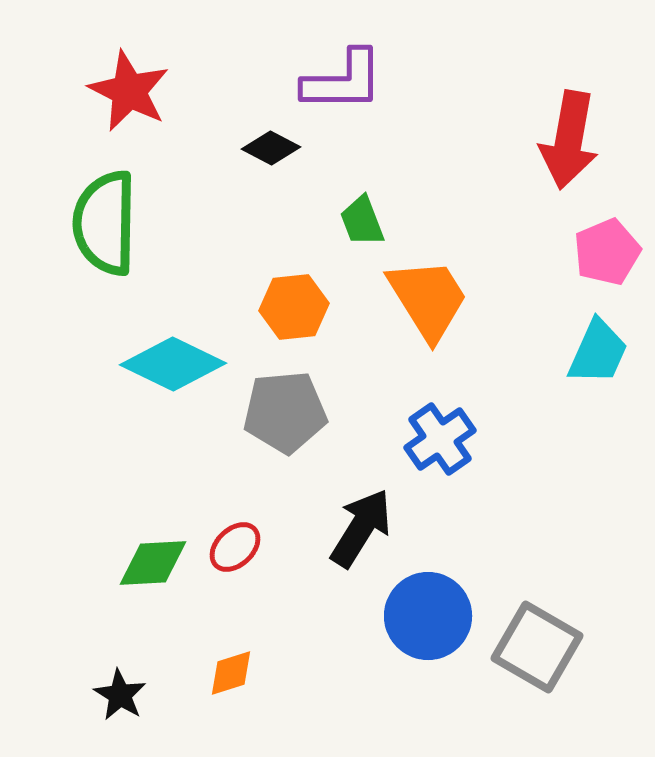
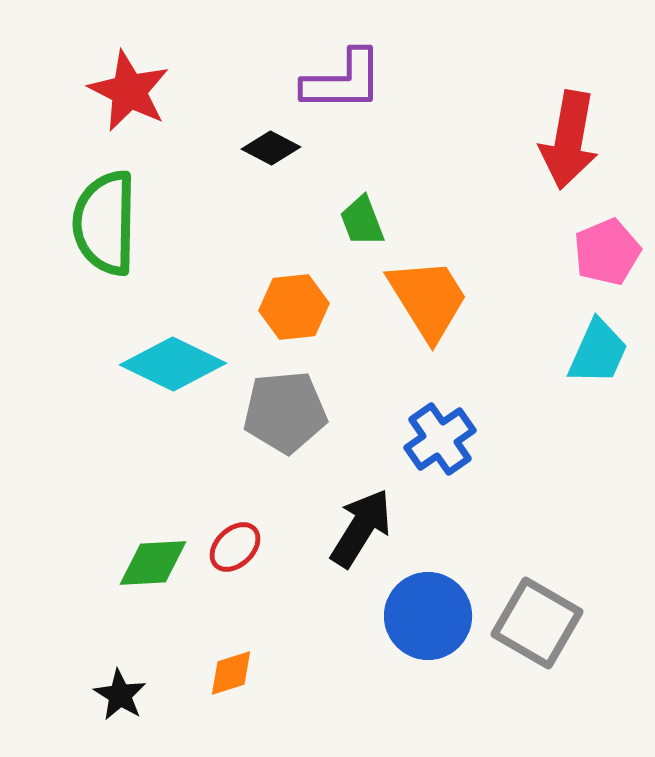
gray square: moved 24 px up
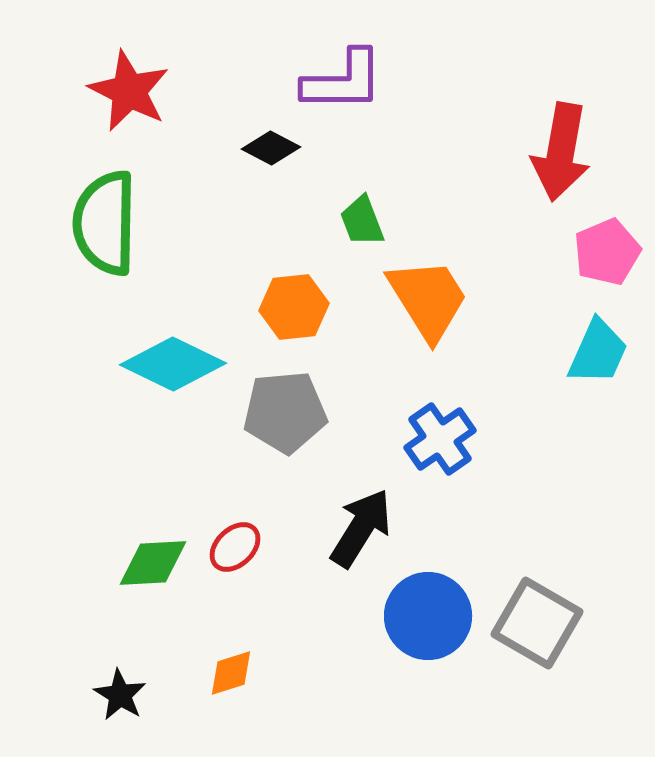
red arrow: moved 8 px left, 12 px down
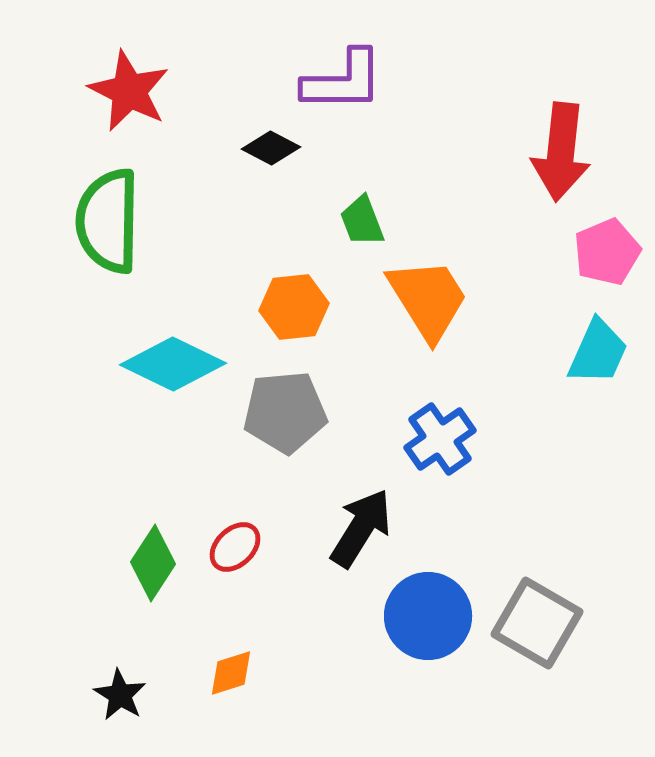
red arrow: rotated 4 degrees counterclockwise
green semicircle: moved 3 px right, 2 px up
green diamond: rotated 54 degrees counterclockwise
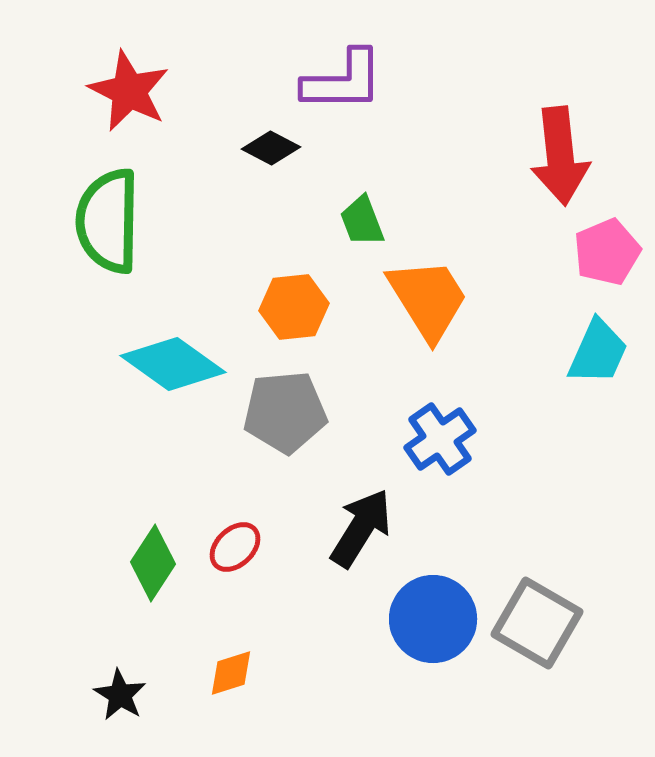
red arrow: moved 1 px left, 4 px down; rotated 12 degrees counterclockwise
cyan diamond: rotated 10 degrees clockwise
blue circle: moved 5 px right, 3 px down
